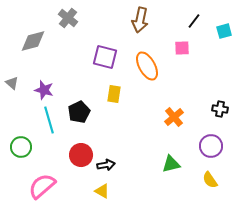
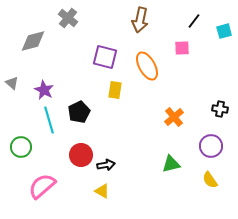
purple star: rotated 12 degrees clockwise
yellow rectangle: moved 1 px right, 4 px up
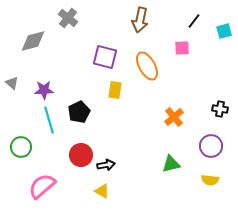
purple star: rotated 30 degrees counterclockwise
yellow semicircle: rotated 48 degrees counterclockwise
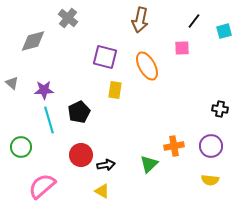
orange cross: moved 29 px down; rotated 30 degrees clockwise
green triangle: moved 22 px left; rotated 30 degrees counterclockwise
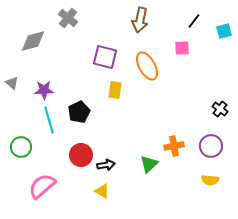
black cross: rotated 28 degrees clockwise
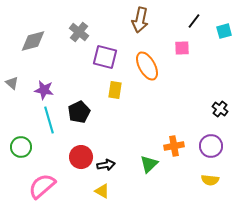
gray cross: moved 11 px right, 14 px down
purple star: rotated 12 degrees clockwise
red circle: moved 2 px down
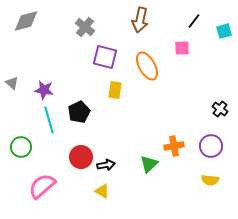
gray cross: moved 6 px right, 5 px up
gray diamond: moved 7 px left, 20 px up
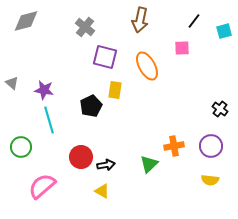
black pentagon: moved 12 px right, 6 px up
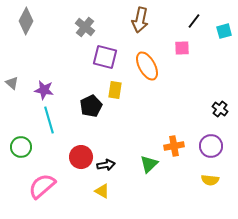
gray diamond: rotated 48 degrees counterclockwise
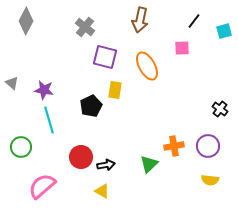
purple circle: moved 3 px left
